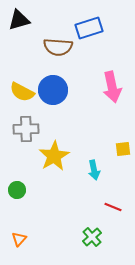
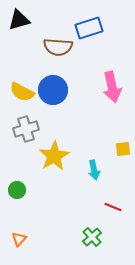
gray cross: rotated 15 degrees counterclockwise
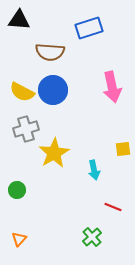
black triangle: rotated 20 degrees clockwise
brown semicircle: moved 8 px left, 5 px down
yellow star: moved 3 px up
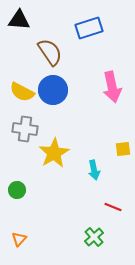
brown semicircle: rotated 128 degrees counterclockwise
gray cross: moved 1 px left; rotated 25 degrees clockwise
green cross: moved 2 px right
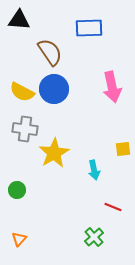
blue rectangle: rotated 16 degrees clockwise
blue circle: moved 1 px right, 1 px up
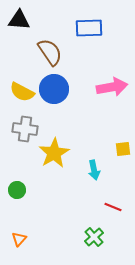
pink arrow: rotated 88 degrees counterclockwise
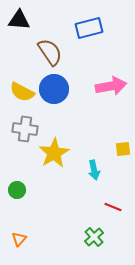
blue rectangle: rotated 12 degrees counterclockwise
pink arrow: moved 1 px left, 1 px up
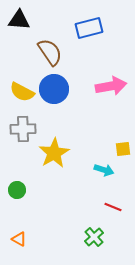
gray cross: moved 2 px left; rotated 10 degrees counterclockwise
cyan arrow: moved 10 px right; rotated 60 degrees counterclockwise
orange triangle: rotated 42 degrees counterclockwise
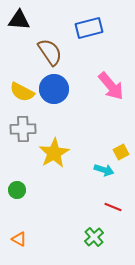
pink arrow: rotated 60 degrees clockwise
yellow square: moved 2 px left, 3 px down; rotated 21 degrees counterclockwise
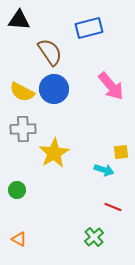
yellow square: rotated 21 degrees clockwise
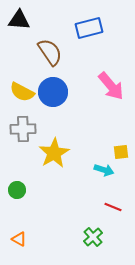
blue circle: moved 1 px left, 3 px down
green cross: moved 1 px left
